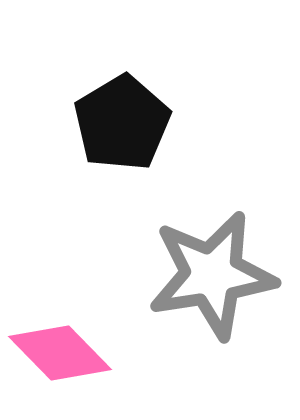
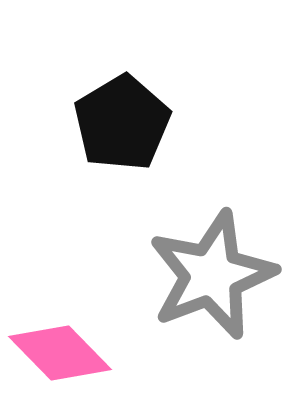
gray star: rotated 12 degrees counterclockwise
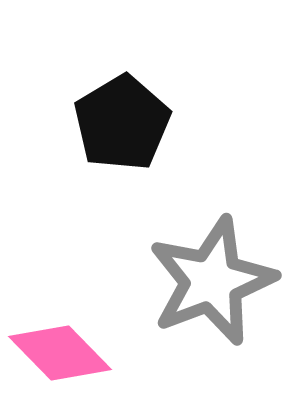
gray star: moved 6 px down
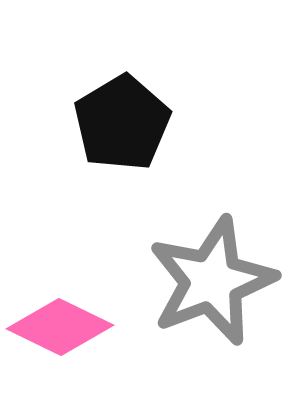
pink diamond: moved 26 px up; rotated 20 degrees counterclockwise
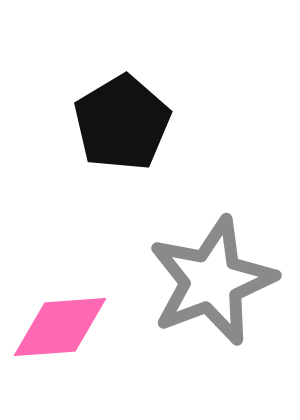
pink diamond: rotated 30 degrees counterclockwise
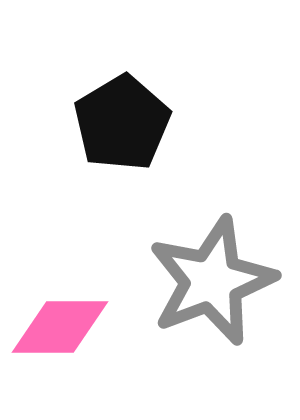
pink diamond: rotated 4 degrees clockwise
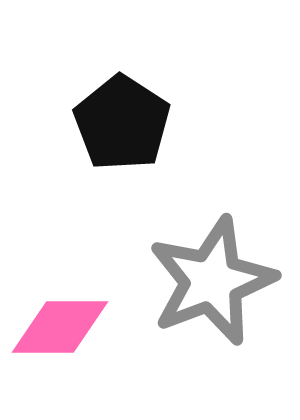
black pentagon: rotated 8 degrees counterclockwise
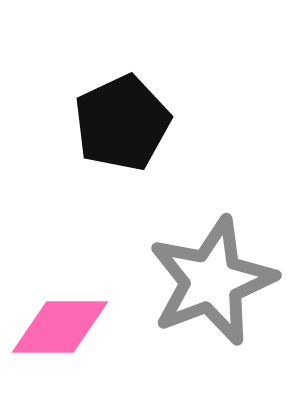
black pentagon: rotated 14 degrees clockwise
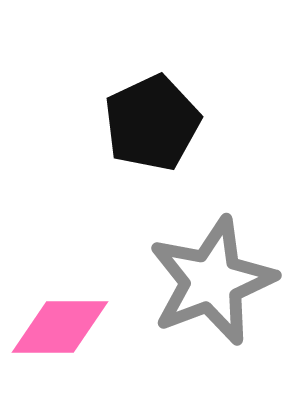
black pentagon: moved 30 px right
